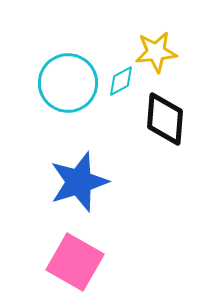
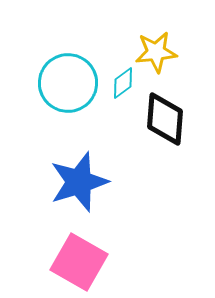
cyan diamond: moved 2 px right, 2 px down; rotated 8 degrees counterclockwise
pink square: moved 4 px right
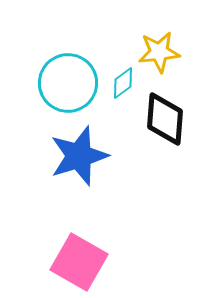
yellow star: moved 3 px right
blue star: moved 26 px up
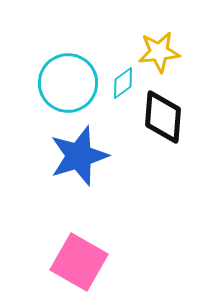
black diamond: moved 2 px left, 2 px up
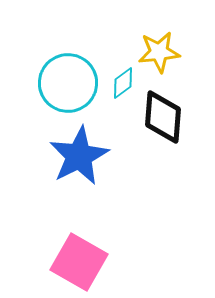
blue star: rotated 10 degrees counterclockwise
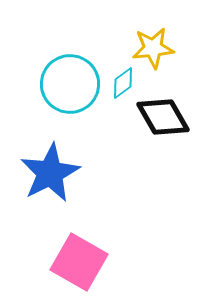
yellow star: moved 6 px left, 4 px up
cyan circle: moved 2 px right, 1 px down
black diamond: rotated 34 degrees counterclockwise
blue star: moved 29 px left, 17 px down
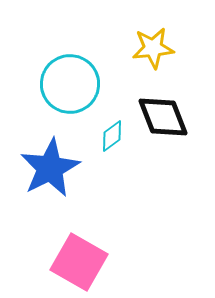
cyan diamond: moved 11 px left, 53 px down
black diamond: rotated 8 degrees clockwise
blue star: moved 5 px up
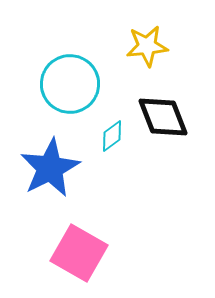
yellow star: moved 6 px left, 2 px up
pink square: moved 9 px up
